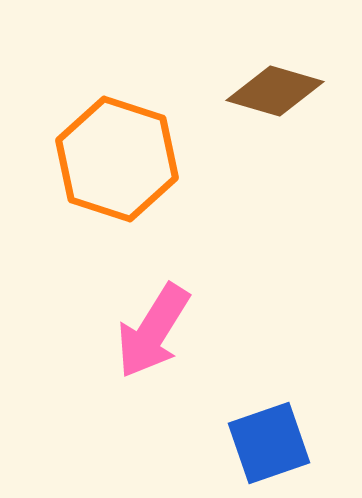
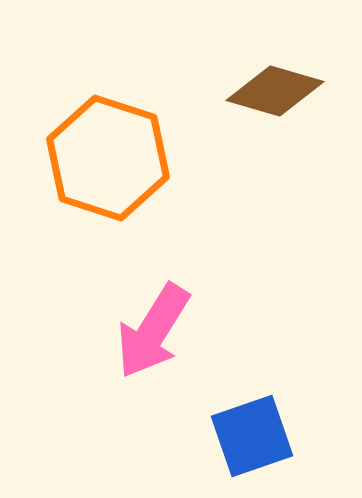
orange hexagon: moved 9 px left, 1 px up
blue square: moved 17 px left, 7 px up
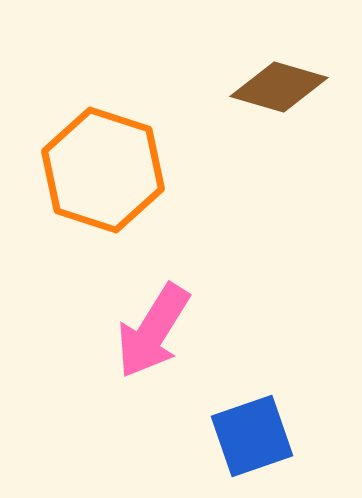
brown diamond: moved 4 px right, 4 px up
orange hexagon: moved 5 px left, 12 px down
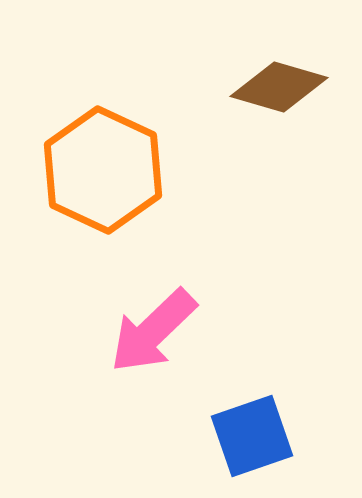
orange hexagon: rotated 7 degrees clockwise
pink arrow: rotated 14 degrees clockwise
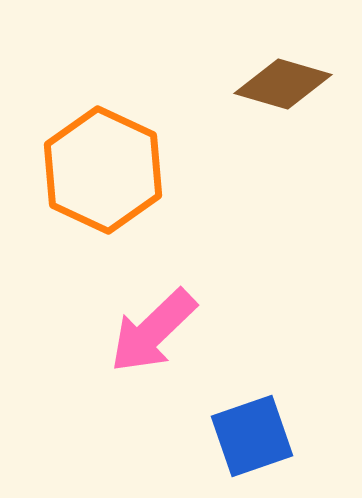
brown diamond: moved 4 px right, 3 px up
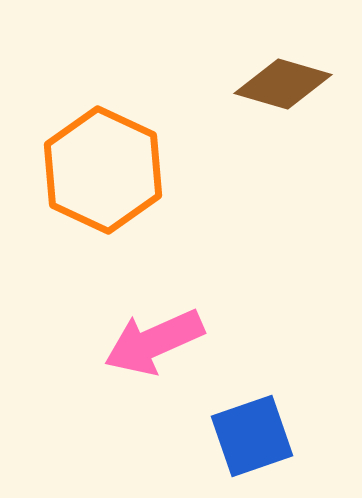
pink arrow: moved 1 px right, 11 px down; rotated 20 degrees clockwise
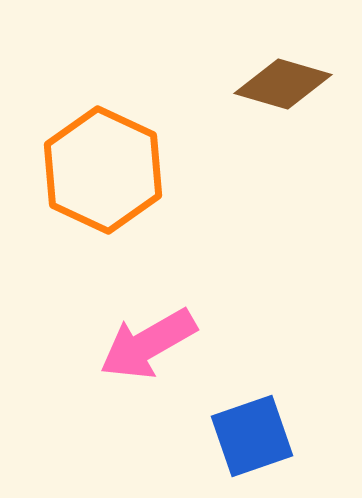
pink arrow: moved 6 px left, 2 px down; rotated 6 degrees counterclockwise
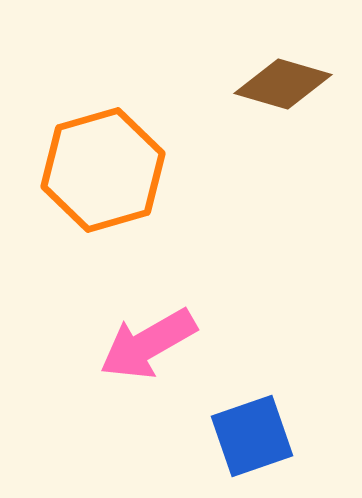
orange hexagon: rotated 19 degrees clockwise
